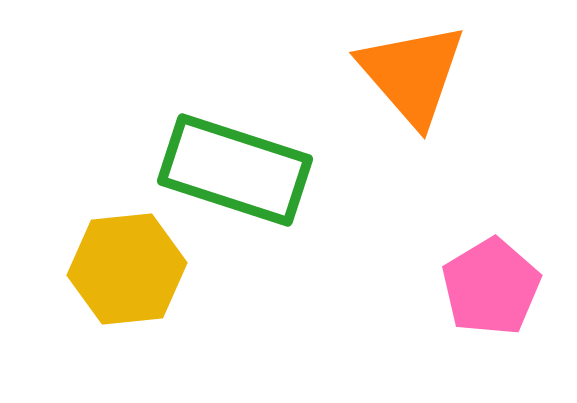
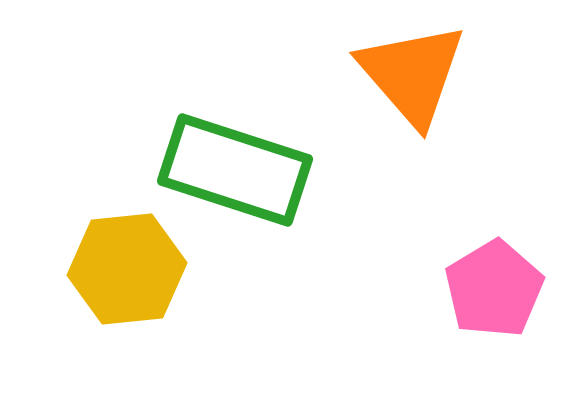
pink pentagon: moved 3 px right, 2 px down
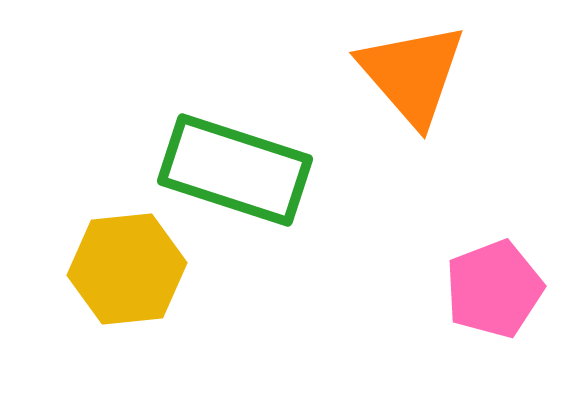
pink pentagon: rotated 10 degrees clockwise
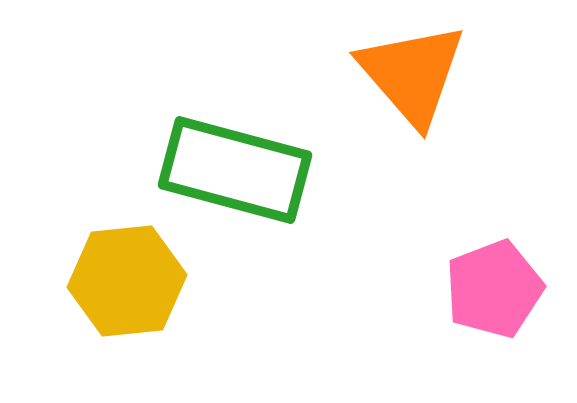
green rectangle: rotated 3 degrees counterclockwise
yellow hexagon: moved 12 px down
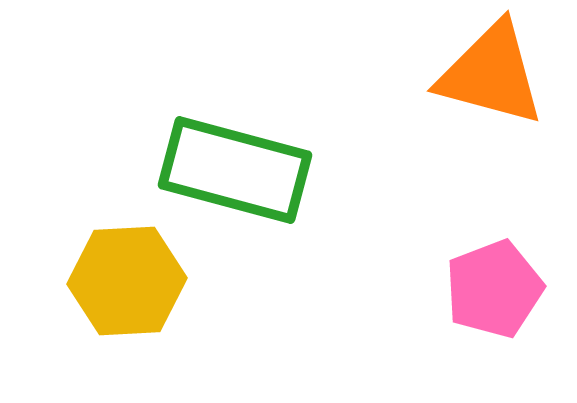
orange triangle: moved 79 px right; rotated 34 degrees counterclockwise
yellow hexagon: rotated 3 degrees clockwise
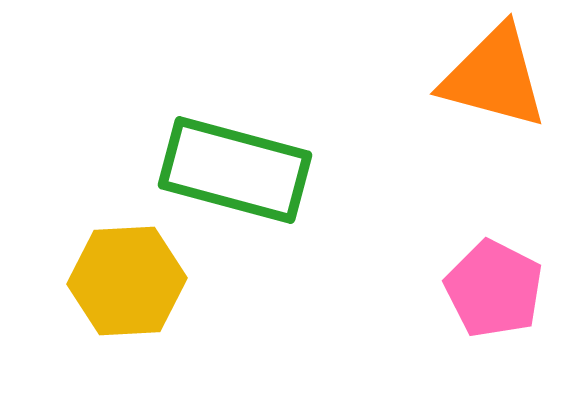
orange triangle: moved 3 px right, 3 px down
pink pentagon: rotated 24 degrees counterclockwise
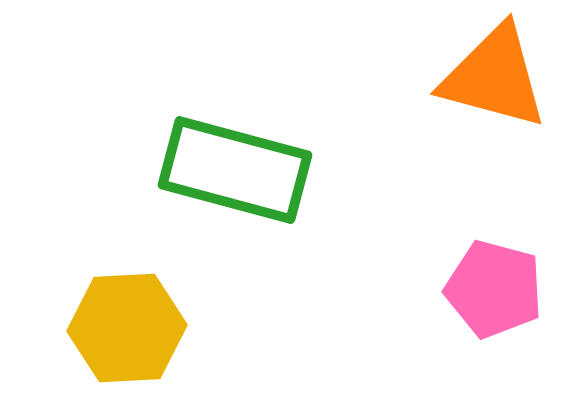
yellow hexagon: moved 47 px down
pink pentagon: rotated 12 degrees counterclockwise
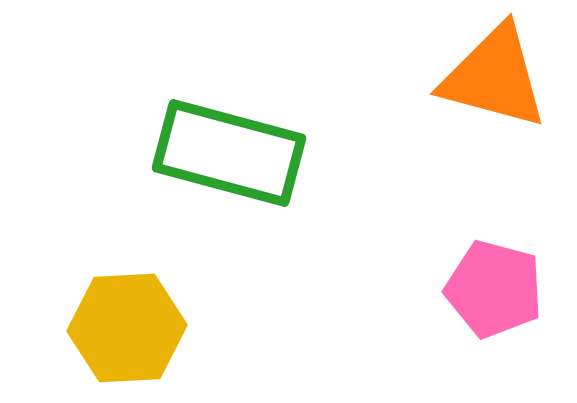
green rectangle: moved 6 px left, 17 px up
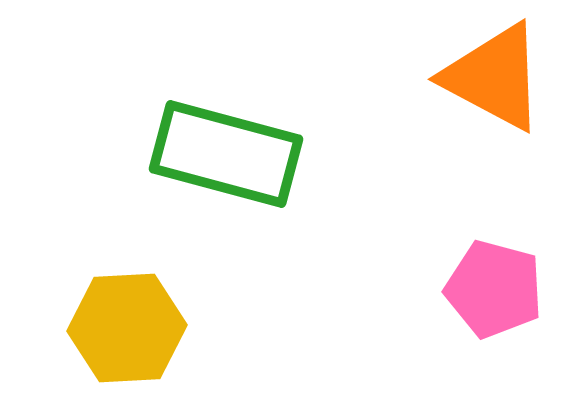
orange triangle: rotated 13 degrees clockwise
green rectangle: moved 3 px left, 1 px down
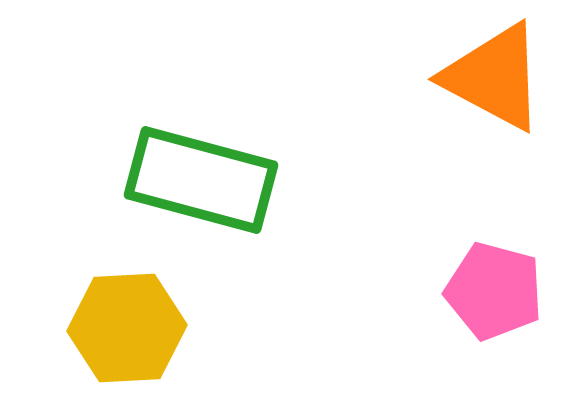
green rectangle: moved 25 px left, 26 px down
pink pentagon: moved 2 px down
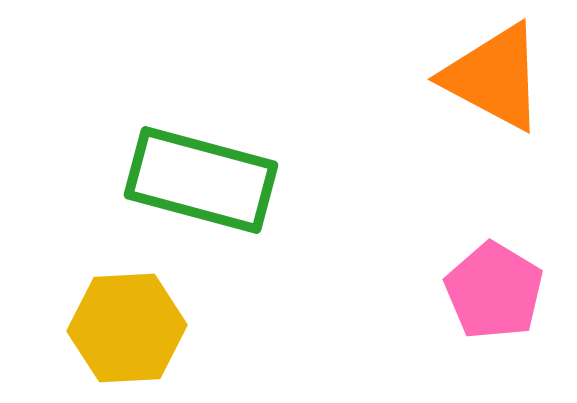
pink pentagon: rotated 16 degrees clockwise
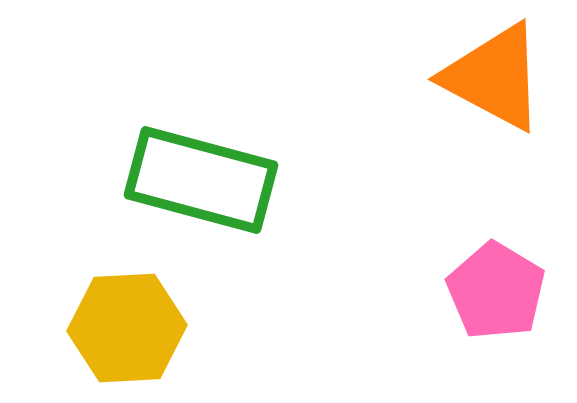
pink pentagon: moved 2 px right
